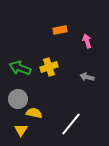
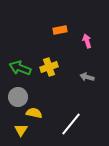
gray circle: moved 2 px up
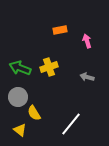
yellow semicircle: rotated 133 degrees counterclockwise
yellow triangle: moved 1 px left; rotated 24 degrees counterclockwise
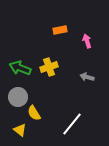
white line: moved 1 px right
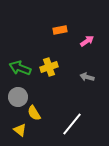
pink arrow: rotated 72 degrees clockwise
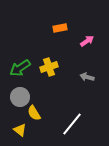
orange rectangle: moved 2 px up
green arrow: rotated 55 degrees counterclockwise
gray circle: moved 2 px right
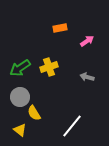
white line: moved 2 px down
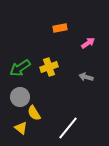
pink arrow: moved 1 px right, 2 px down
gray arrow: moved 1 px left
white line: moved 4 px left, 2 px down
yellow triangle: moved 1 px right, 2 px up
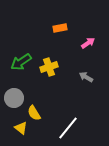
green arrow: moved 1 px right, 6 px up
gray arrow: rotated 16 degrees clockwise
gray circle: moved 6 px left, 1 px down
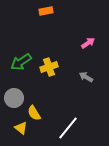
orange rectangle: moved 14 px left, 17 px up
